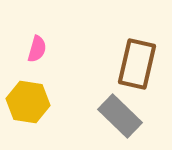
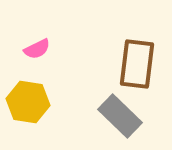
pink semicircle: rotated 48 degrees clockwise
brown rectangle: rotated 6 degrees counterclockwise
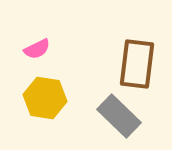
yellow hexagon: moved 17 px right, 4 px up
gray rectangle: moved 1 px left
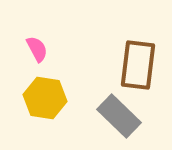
pink semicircle: rotated 92 degrees counterclockwise
brown rectangle: moved 1 px right, 1 px down
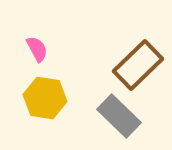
brown rectangle: rotated 39 degrees clockwise
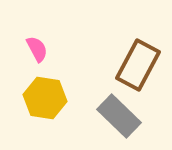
brown rectangle: rotated 18 degrees counterclockwise
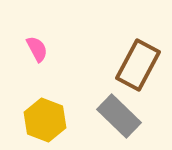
yellow hexagon: moved 22 px down; rotated 12 degrees clockwise
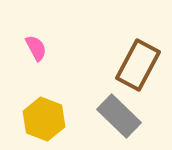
pink semicircle: moved 1 px left, 1 px up
yellow hexagon: moved 1 px left, 1 px up
